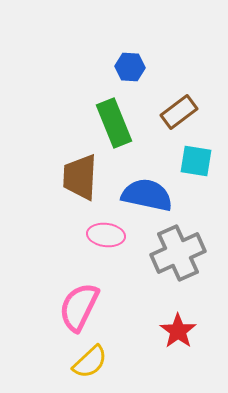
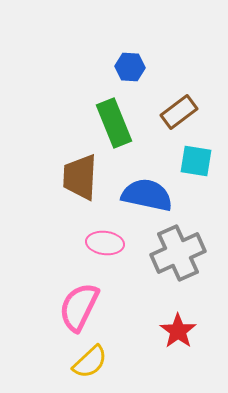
pink ellipse: moved 1 px left, 8 px down
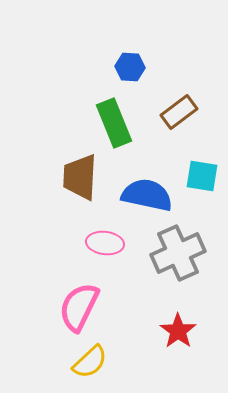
cyan square: moved 6 px right, 15 px down
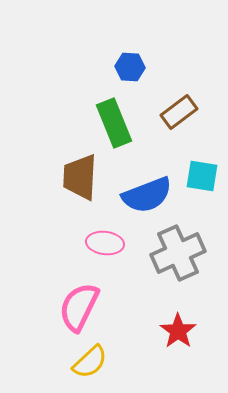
blue semicircle: rotated 147 degrees clockwise
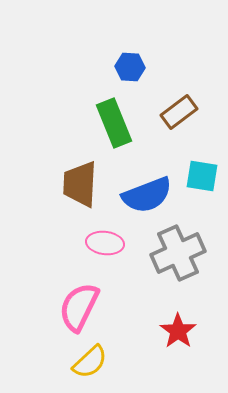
brown trapezoid: moved 7 px down
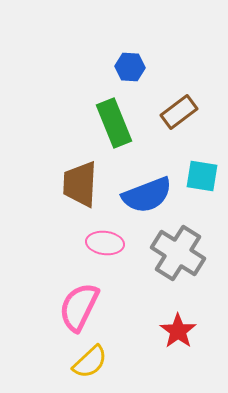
gray cross: rotated 34 degrees counterclockwise
